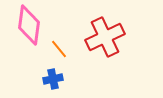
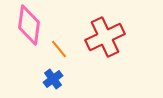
blue cross: rotated 24 degrees counterclockwise
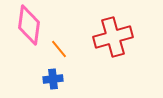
red cross: moved 8 px right; rotated 9 degrees clockwise
blue cross: rotated 30 degrees clockwise
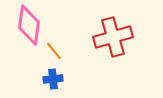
orange line: moved 5 px left, 2 px down
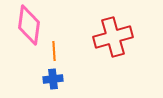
orange line: rotated 36 degrees clockwise
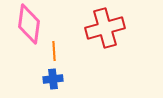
pink diamond: moved 1 px up
red cross: moved 8 px left, 9 px up
